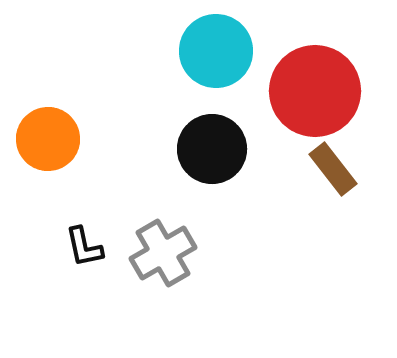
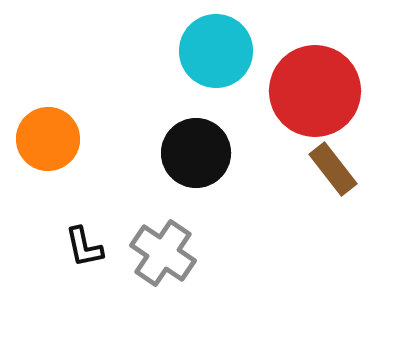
black circle: moved 16 px left, 4 px down
gray cross: rotated 26 degrees counterclockwise
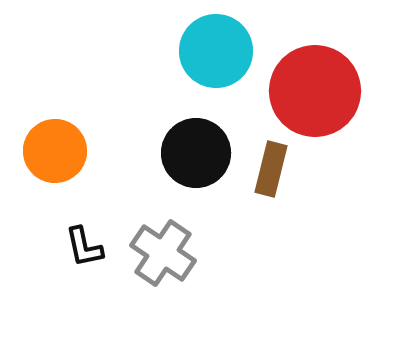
orange circle: moved 7 px right, 12 px down
brown rectangle: moved 62 px left; rotated 52 degrees clockwise
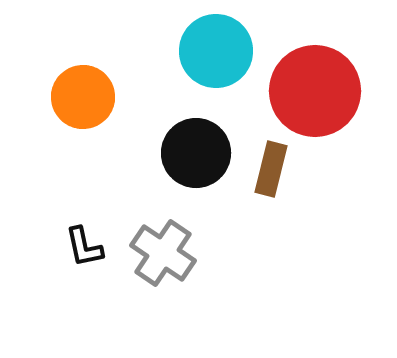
orange circle: moved 28 px right, 54 px up
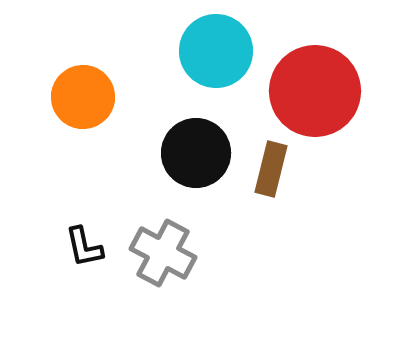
gray cross: rotated 6 degrees counterclockwise
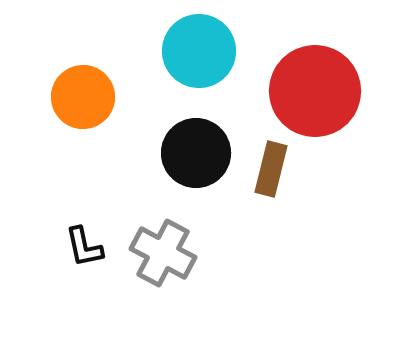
cyan circle: moved 17 px left
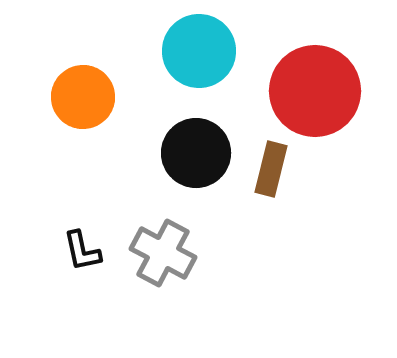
black L-shape: moved 2 px left, 4 px down
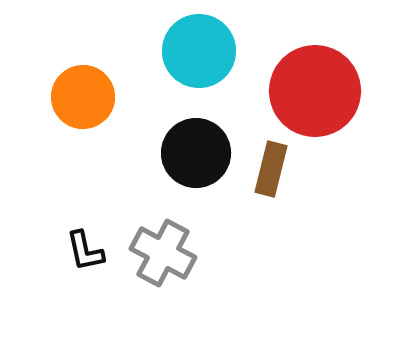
black L-shape: moved 3 px right
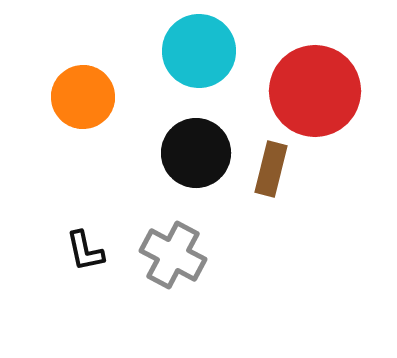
gray cross: moved 10 px right, 2 px down
